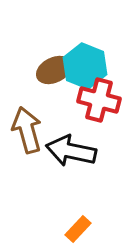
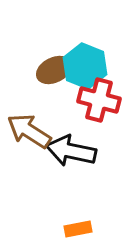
brown arrow: moved 2 px right, 1 px down; rotated 42 degrees counterclockwise
orange rectangle: rotated 36 degrees clockwise
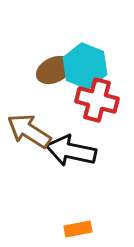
red cross: moved 2 px left
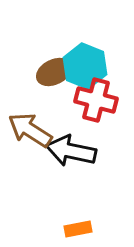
brown ellipse: moved 2 px down
red cross: moved 1 px left
brown arrow: moved 1 px right, 1 px up
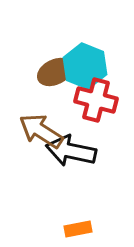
brown ellipse: moved 1 px right
brown arrow: moved 11 px right, 1 px down
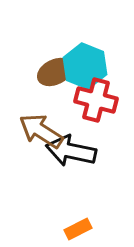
orange rectangle: rotated 16 degrees counterclockwise
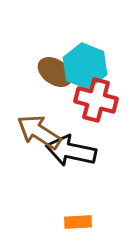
brown ellipse: rotated 60 degrees clockwise
brown arrow: moved 2 px left, 1 px down
orange rectangle: moved 7 px up; rotated 24 degrees clockwise
